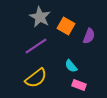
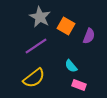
yellow semicircle: moved 2 px left
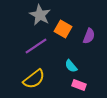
gray star: moved 2 px up
orange square: moved 3 px left, 3 px down
yellow semicircle: moved 1 px down
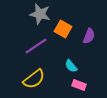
gray star: moved 1 px up; rotated 15 degrees counterclockwise
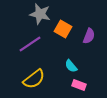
purple line: moved 6 px left, 2 px up
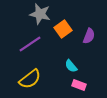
orange square: rotated 24 degrees clockwise
yellow semicircle: moved 4 px left
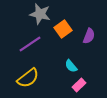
yellow semicircle: moved 2 px left, 1 px up
pink rectangle: rotated 64 degrees counterclockwise
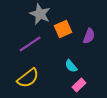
gray star: rotated 10 degrees clockwise
orange square: rotated 12 degrees clockwise
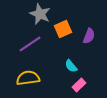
yellow semicircle: rotated 150 degrees counterclockwise
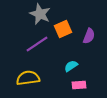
purple line: moved 7 px right
cyan semicircle: rotated 96 degrees clockwise
pink rectangle: rotated 40 degrees clockwise
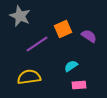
gray star: moved 20 px left, 2 px down
purple semicircle: rotated 77 degrees counterclockwise
yellow semicircle: moved 1 px right, 1 px up
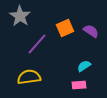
gray star: rotated 10 degrees clockwise
orange square: moved 2 px right, 1 px up
purple semicircle: moved 2 px right, 5 px up
purple line: rotated 15 degrees counterclockwise
cyan semicircle: moved 13 px right
